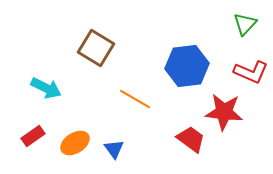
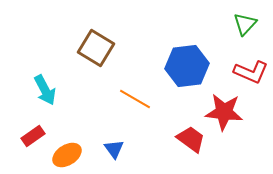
cyan arrow: moved 1 px left, 2 px down; rotated 36 degrees clockwise
orange ellipse: moved 8 px left, 12 px down
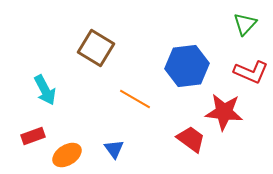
red rectangle: rotated 15 degrees clockwise
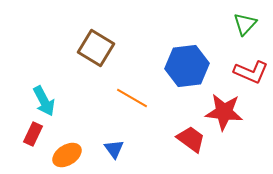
cyan arrow: moved 1 px left, 11 px down
orange line: moved 3 px left, 1 px up
red rectangle: moved 2 px up; rotated 45 degrees counterclockwise
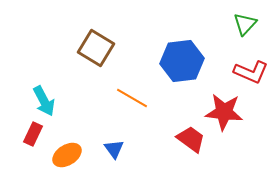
blue hexagon: moved 5 px left, 5 px up
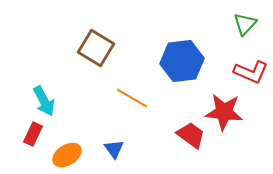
red trapezoid: moved 4 px up
